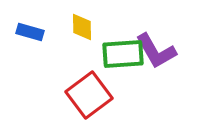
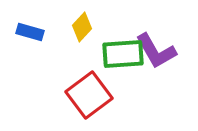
yellow diamond: rotated 44 degrees clockwise
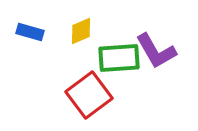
yellow diamond: moved 1 px left, 4 px down; rotated 24 degrees clockwise
green rectangle: moved 4 px left, 4 px down
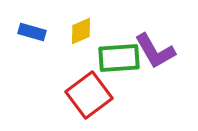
blue rectangle: moved 2 px right
purple L-shape: moved 1 px left
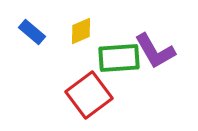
blue rectangle: rotated 24 degrees clockwise
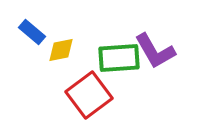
yellow diamond: moved 20 px left, 19 px down; rotated 12 degrees clockwise
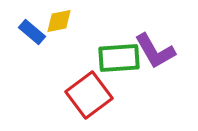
yellow diamond: moved 2 px left, 29 px up
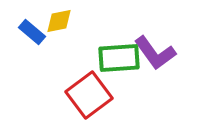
purple L-shape: moved 2 px down; rotated 6 degrees counterclockwise
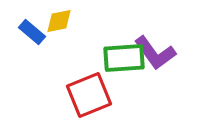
green rectangle: moved 5 px right
red square: rotated 15 degrees clockwise
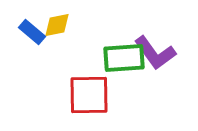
yellow diamond: moved 2 px left, 4 px down
red square: rotated 21 degrees clockwise
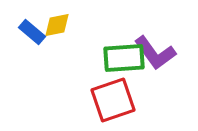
red square: moved 24 px right, 5 px down; rotated 18 degrees counterclockwise
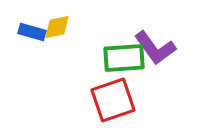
yellow diamond: moved 2 px down
blue rectangle: rotated 24 degrees counterclockwise
purple L-shape: moved 5 px up
